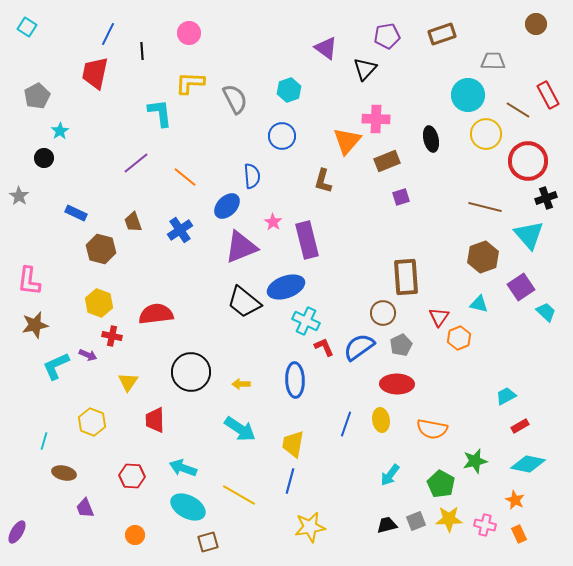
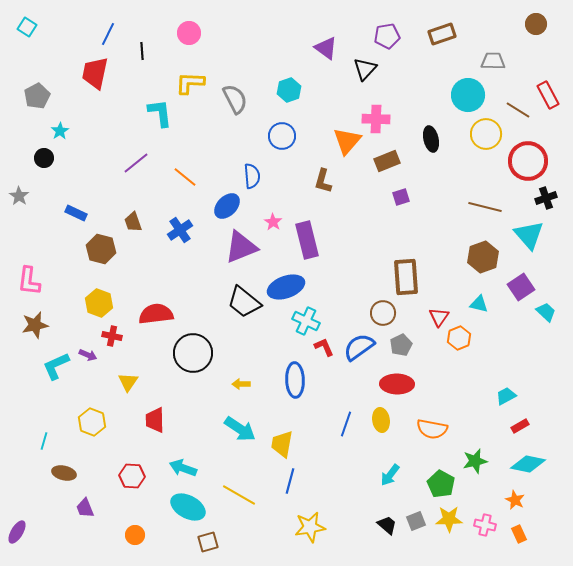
black circle at (191, 372): moved 2 px right, 19 px up
yellow trapezoid at (293, 444): moved 11 px left
black trapezoid at (387, 525): rotated 55 degrees clockwise
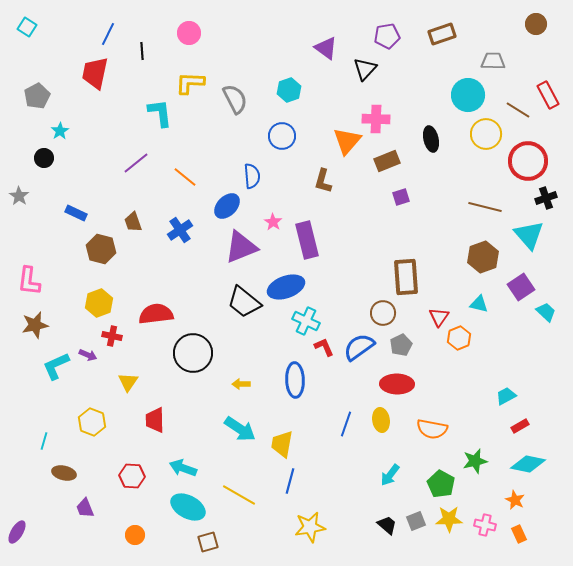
yellow hexagon at (99, 303): rotated 20 degrees clockwise
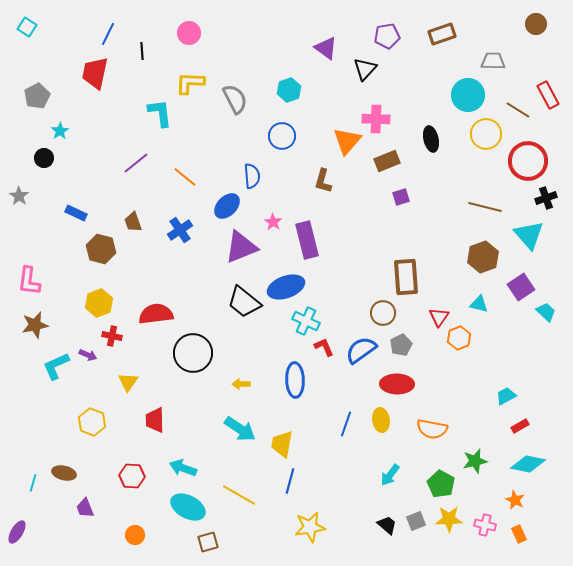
blue semicircle at (359, 347): moved 2 px right, 3 px down
cyan line at (44, 441): moved 11 px left, 42 px down
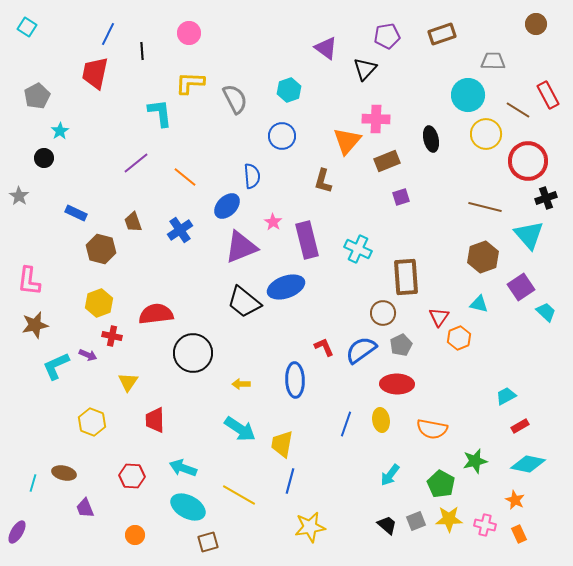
cyan cross at (306, 321): moved 52 px right, 72 px up
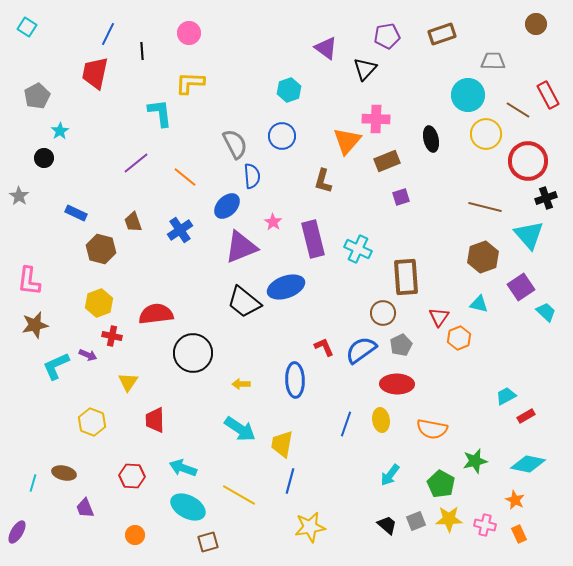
gray semicircle at (235, 99): moved 45 px down
purple rectangle at (307, 240): moved 6 px right, 1 px up
red rectangle at (520, 426): moved 6 px right, 10 px up
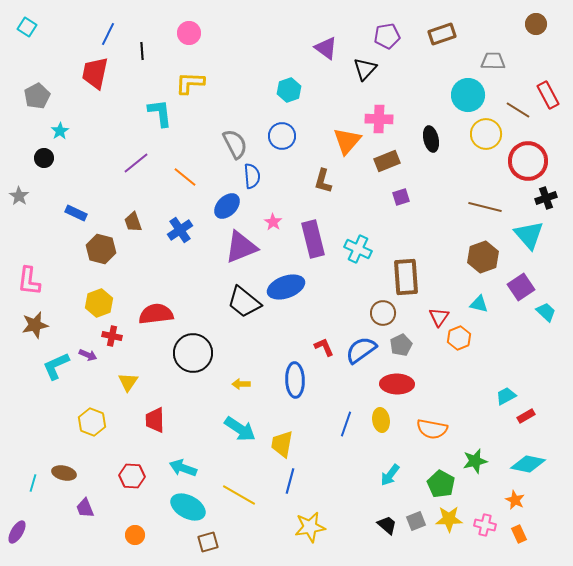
pink cross at (376, 119): moved 3 px right
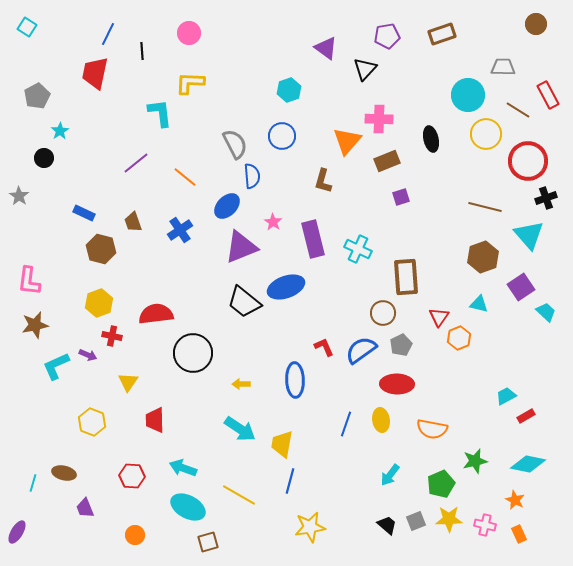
gray trapezoid at (493, 61): moved 10 px right, 6 px down
blue rectangle at (76, 213): moved 8 px right
green pentagon at (441, 484): rotated 20 degrees clockwise
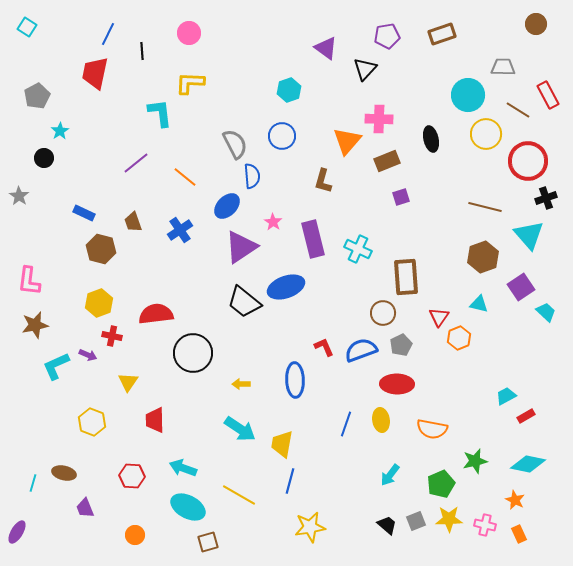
purple triangle at (241, 247): rotated 12 degrees counterclockwise
blue semicircle at (361, 350): rotated 16 degrees clockwise
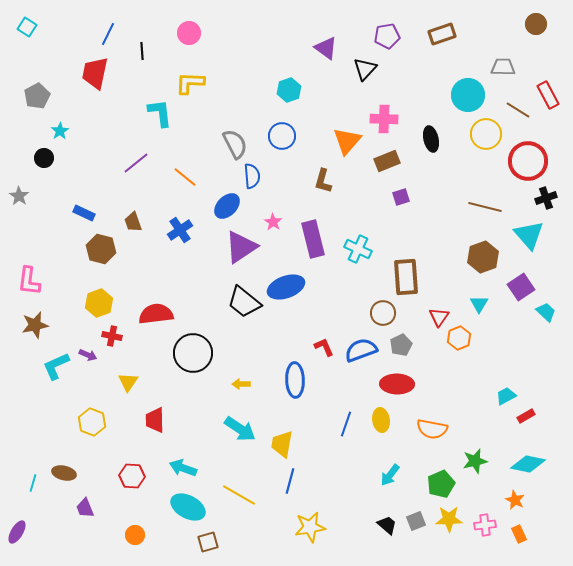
pink cross at (379, 119): moved 5 px right
cyan triangle at (479, 304): rotated 48 degrees clockwise
pink cross at (485, 525): rotated 20 degrees counterclockwise
